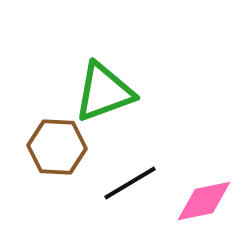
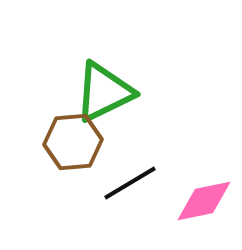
green triangle: rotated 6 degrees counterclockwise
brown hexagon: moved 16 px right, 5 px up; rotated 8 degrees counterclockwise
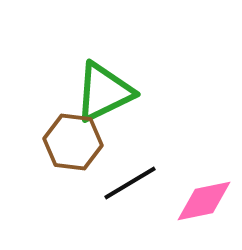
brown hexagon: rotated 12 degrees clockwise
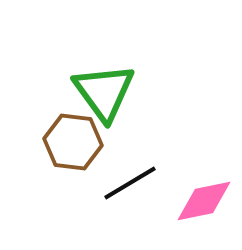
green triangle: rotated 40 degrees counterclockwise
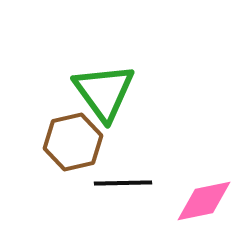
brown hexagon: rotated 20 degrees counterclockwise
black line: moved 7 px left; rotated 30 degrees clockwise
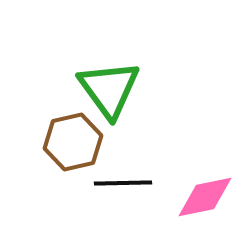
green triangle: moved 5 px right, 3 px up
pink diamond: moved 1 px right, 4 px up
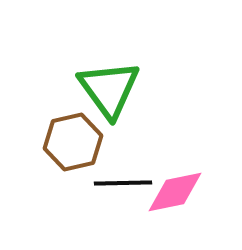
pink diamond: moved 30 px left, 5 px up
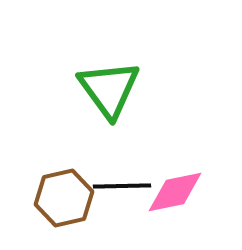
brown hexagon: moved 9 px left, 56 px down
black line: moved 1 px left, 3 px down
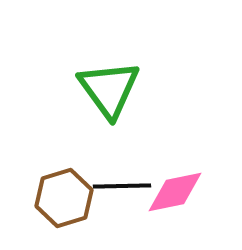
brown hexagon: rotated 4 degrees counterclockwise
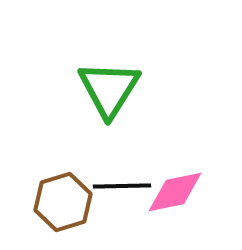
green triangle: rotated 8 degrees clockwise
brown hexagon: moved 1 px left, 4 px down
